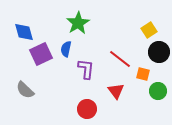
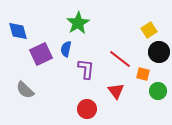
blue diamond: moved 6 px left, 1 px up
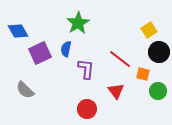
blue diamond: rotated 15 degrees counterclockwise
purple square: moved 1 px left, 1 px up
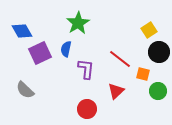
blue diamond: moved 4 px right
red triangle: rotated 24 degrees clockwise
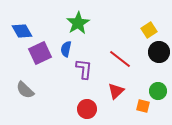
purple L-shape: moved 2 px left
orange square: moved 32 px down
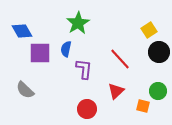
purple square: rotated 25 degrees clockwise
red line: rotated 10 degrees clockwise
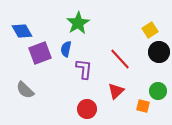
yellow square: moved 1 px right
purple square: rotated 20 degrees counterclockwise
